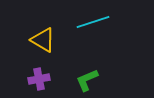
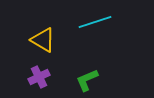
cyan line: moved 2 px right
purple cross: moved 2 px up; rotated 15 degrees counterclockwise
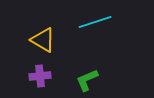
purple cross: moved 1 px right, 1 px up; rotated 20 degrees clockwise
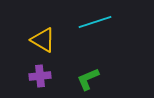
green L-shape: moved 1 px right, 1 px up
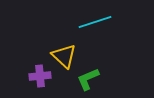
yellow triangle: moved 21 px right, 16 px down; rotated 12 degrees clockwise
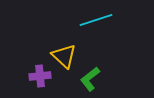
cyan line: moved 1 px right, 2 px up
green L-shape: moved 2 px right; rotated 15 degrees counterclockwise
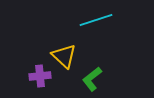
green L-shape: moved 2 px right
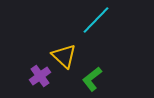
cyan line: rotated 28 degrees counterclockwise
purple cross: rotated 30 degrees counterclockwise
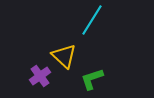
cyan line: moved 4 px left; rotated 12 degrees counterclockwise
green L-shape: rotated 20 degrees clockwise
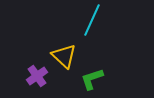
cyan line: rotated 8 degrees counterclockwise
purple cross: moved 3 px left
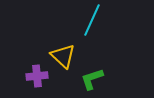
yellow triangle: moved 1 px left
purple cross: rotated 30 degrees clockwise
